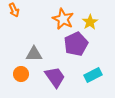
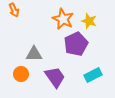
yellow star: moved 1 px left, 1 px up; rotated 21 degrees counterclockwise
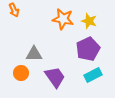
orange star: rotated 15 degrees counterclockwise
purple pentagon: moved 12 px right, 5 px down
orange circle: moved 1 px up
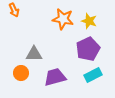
purple trapezoid: rotated 70 degrees counterclockwise
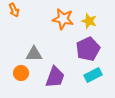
purple trapezoid: rotated 125 degrees clockwise
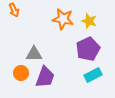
purple trapezoid: moved 10 px left
